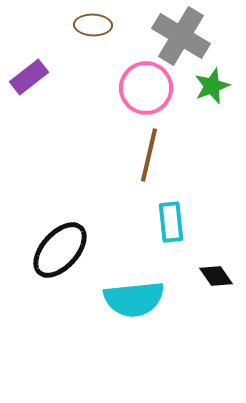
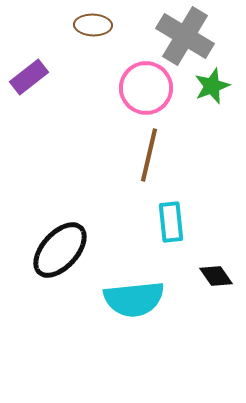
gray cross: moved 4 px right
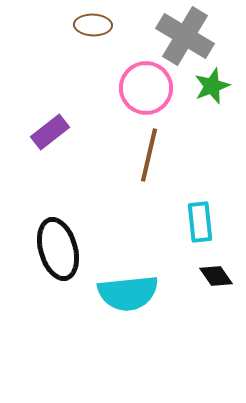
purple rectangle: moved 21 px right, 55 px down
cyan rectangle: moved 29 px right
black ellipse: moved 2 px left, 1 px up; rotated 58 degrees counterclockwise
cyan semicircle: moved 6 px left, 6 px up
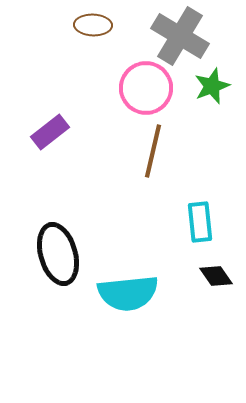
gray cross: moved 5 px left
brown line: moved 4 px right, 4 px up
black ellipse: moved 5 px down
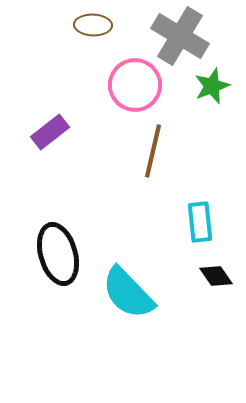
pink circle: moved 11 px left, 3 px up
cyan semicircle: rotated 52 degrees clockwise
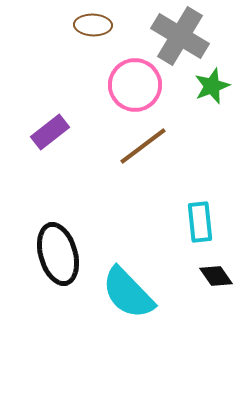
brown line: moved 10 px left, 5 px up; rotated 40 degrees clockwise
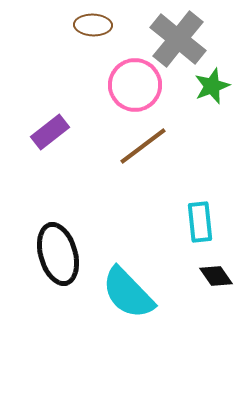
gray cross: moved 2 px left, 3 px down; rotated 8 degrees clockwise
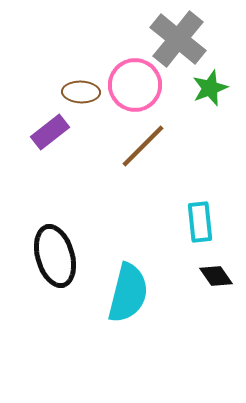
brown ellipse: moved 12 px left, 67 px down
green star: moved 2 px left, 2 px down
brown line: rotated 8 degrees counterclockwise
black ellipse: moved 3 px left, 2 px down
cyan semicircle: rotated 122 degrees counterclockwise
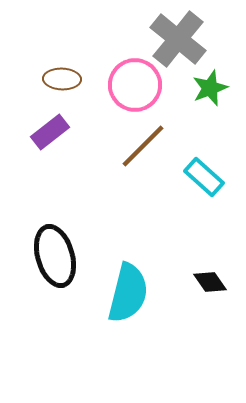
brown ellipse: moved 19 px left, 13 px up
cyan rectangle: moved 4 px right, 45 px up; rotated 42 degrees counterclockwise
black diamond: moved 6 px left, 6 px down
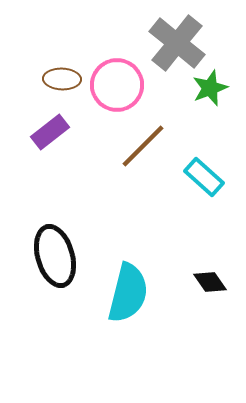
gray cross: moved 1 px left, 4 px down
pink circle: moved 18 px left
